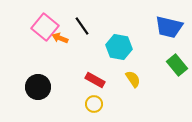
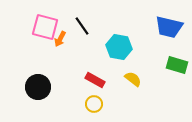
pink square: rotated 24 degrees counterclockwise
orange arrow: moved 1 px down; rotated 84 degrees counterclockwise
green rectangle: rotated 35 degrees counterclockwise
yellow semicircle: rotated 18 degrees counterclockwise
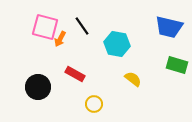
cyan hexagon: moved 2 px left, 3 px up
red rectangle: moved 20 px left, 6 px up
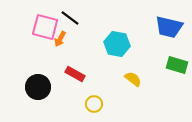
black line: moved 12 px left, 8 px up; rotated 18 degrees counterclockwise
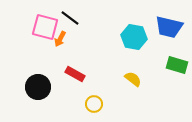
cyan hexagon: moved 17 px right, 7 px up
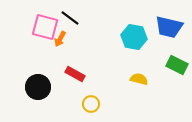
green rectangle: rotated 10 degrees clockwise
yellow semicircle: moved 6 px right; rotated 24 degrees counterclockwise
yellow circle: moved 3 px left
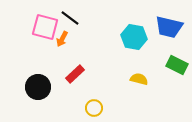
orange arrow: moved 2 px right
red rectangle: rotated 72 degrees counterclockwise
yellow circle: moved 3 px right, 4 px down
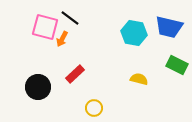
cyan hexagon: moved 4 px up
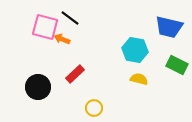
cyan hexagon: moved 1 px right, 17 px down
orange arrow: rotated 84 degrees clockwise
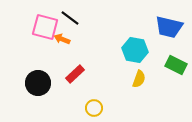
green rectangle: moved 1 px left
yellow semicircle: rotated 96 degrees clockwise
black circle: moved 4 px up
